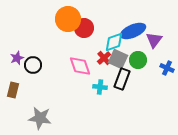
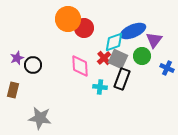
green circle: moved 4 px right, 4 px up
pink diamond: rotated 15 degrees clockwise
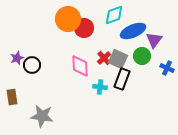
cyan diamond: moved 27 px up
black circle: moved 1 px left
brown rectangle: moved 1 px left, 7 px down; rotated 21 degrees counterclockwise
gray star: moved 2 px right, 2 px up
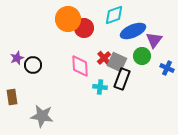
gray square: moved 1 px left, 3 px down
black circle: moved 1 px right
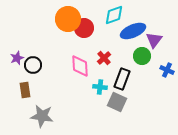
gray square: moved 40 px down
blue cross: moved 2 px down
brown rectangle: moved 13 px right, 7 px up
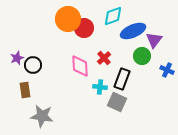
cyan diamond: moved 1 px left, 1 px down
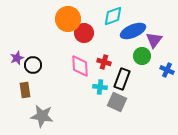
red circle: moved 5 px down
red cross: moved 4 px down; rotated 32 degrees counterclockwise
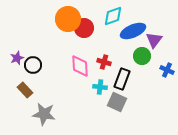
red circle: moved 5 px up
brown rectangle: rotated 35 degrees counterclockwise
gray star: moved 2 px right, 2 px up
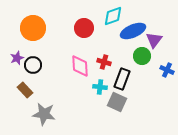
orange circle: moved 35 px left, 9 px down
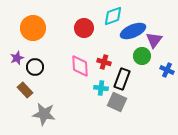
black circle: moved 2 px right, 2 px down
cyan cross: moved 1 px right, 1 px down
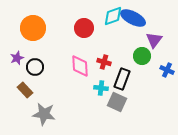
blue ellipse: moved 13 px up; rotated 50 degrees clockwise
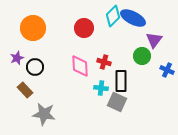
cyan diamond: rotated 25 degrees counterclockwise
black rectangle: moved 1 px left, 2 px down; rotated 20 degrees counterclockwise
